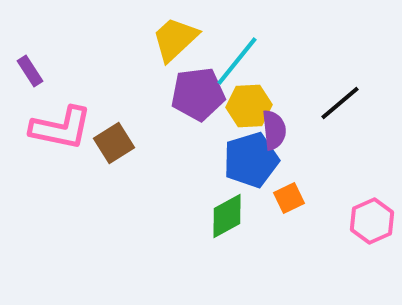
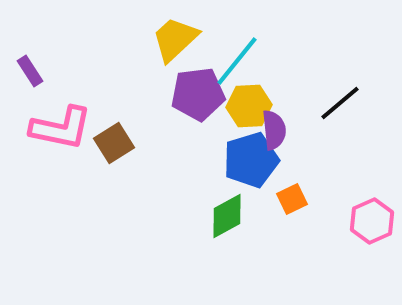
orange square: moved 3 px right, 1 px down
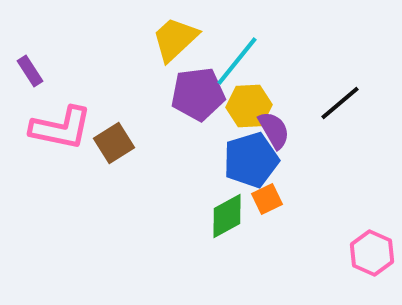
purple semicircle: rotated 24 degrees counterclockwise
orange square: moved 25 px left
pink hexagon: moved 32 px down; rotated 12 degrees counterclockwise
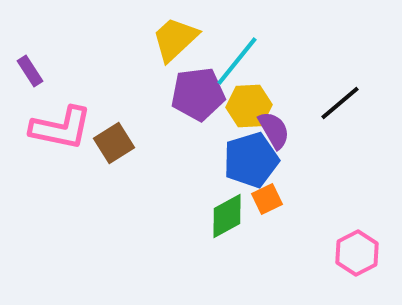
pink hexagon: moved 15 px left; rotated 9 degrees clockwise
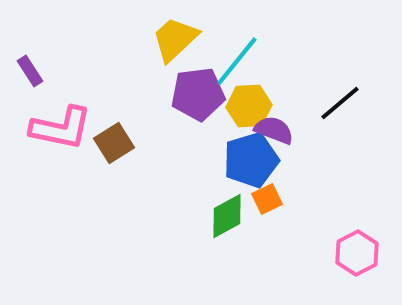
purple semicircle: rotated 39 degrees counterclockwise
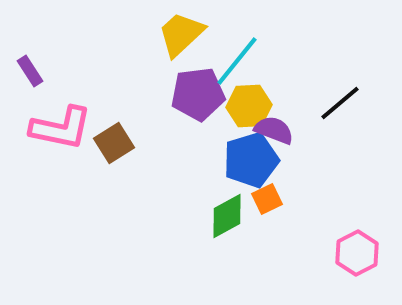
yellow trapezoid: moved 6 px right, 5 px up
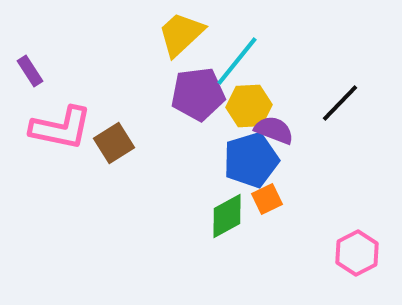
black line: rotated 6 degrees counterclockwise
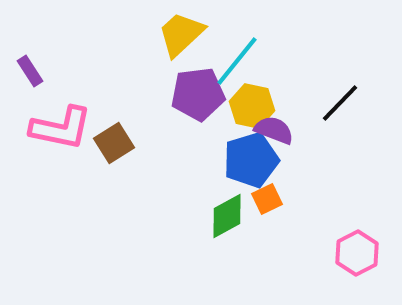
yellow hexagon: moved 3 px right; rotated 15 degrees clockwise
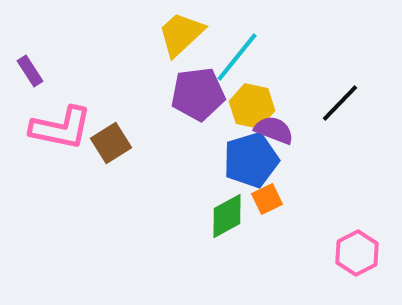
cyan line: moved 4 px up
brown square: moved 3 px left
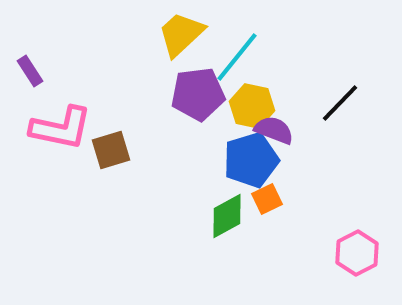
brown square: moved 7 px down; rotated 15 degrees clockwise
